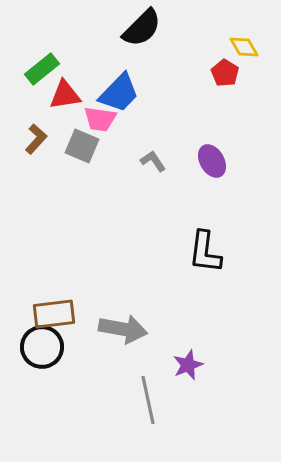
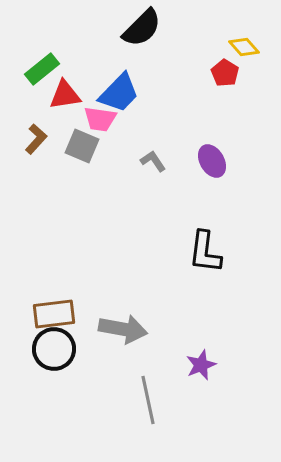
yellow diamond: rotated 12 degrees counterclockwise
black circle: moved 12 px right, 2 px down
purple star: moved 13 px right
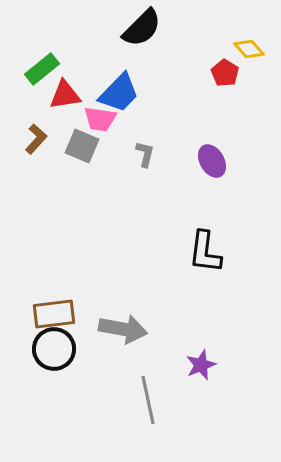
yellow diamond: moved 5 px right, 2 px down
gray L-shape: moved 8 px left, 7 px up; rotated 48 degrees clockwise
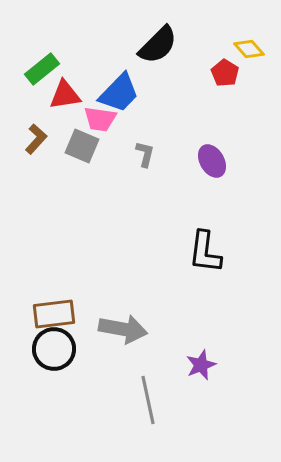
black semicircle: moved 16 px right, 17 px down
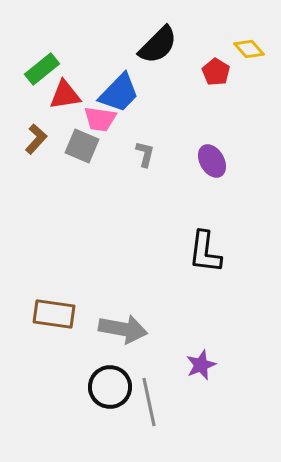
red pentagon: moved 9 px left, 1 px up
brown rectangle: rotated 15 degrees clockwise
black circle: moved 56 px right, 38 px down
gray line: moved 1 px right, 2 px down
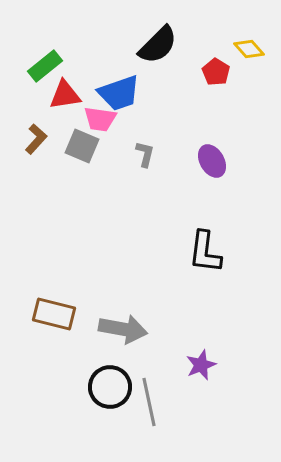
green rectangle: moved 3 px right, 3 px up
blue trapezoid: rotated 27 degrees clockwise
brown rectangle: rotated 6 degrees clockwise
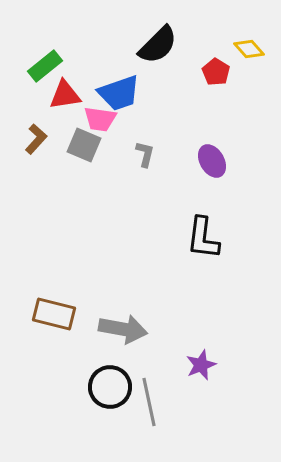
gray square: moved 2 px right, 1 px up
black L-shape: moved 2 px left, 14 px up
